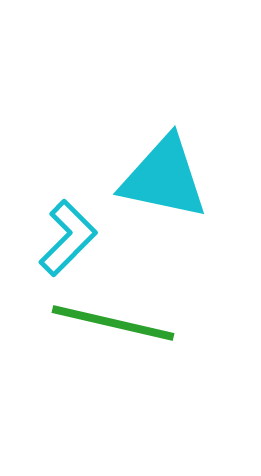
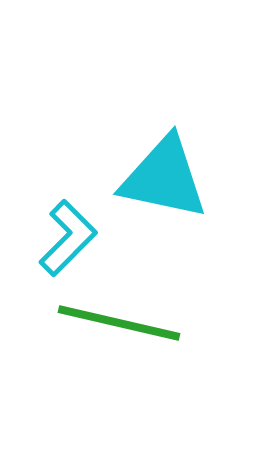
green line: moved 6 px right
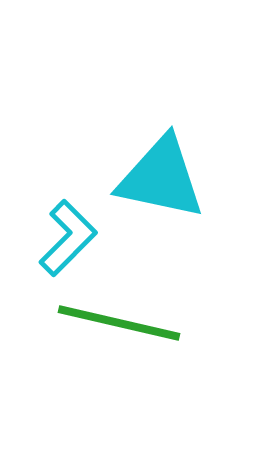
cyan triangle: moved 3 px left
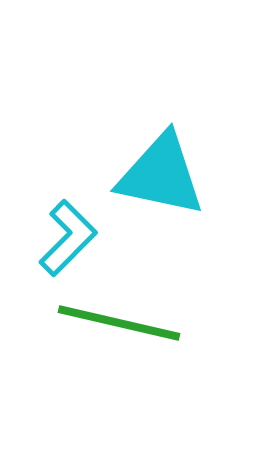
cyan triangle: moved 3 px up
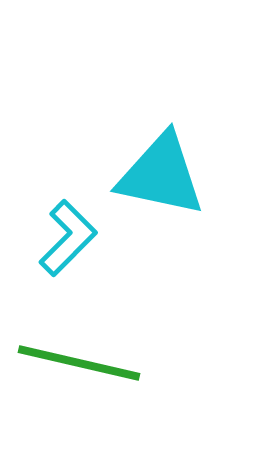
green line: moved 40 px left, 40 px down
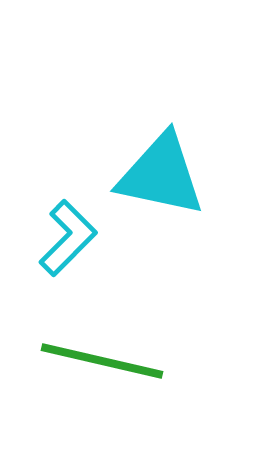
green line: moved 23 px right, 2 px up
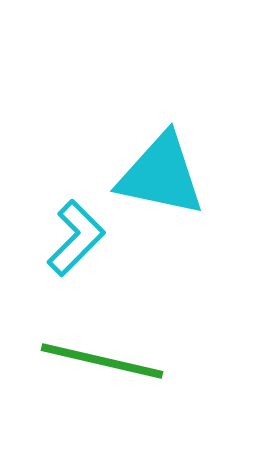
cyan L-shape: moved 8 px right
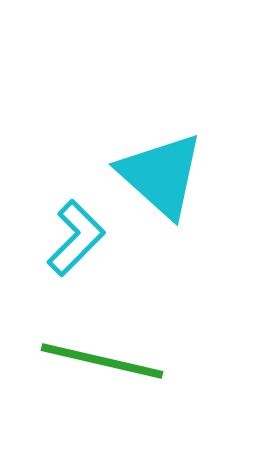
cyan triangle: rotated 30 degrees clockwise
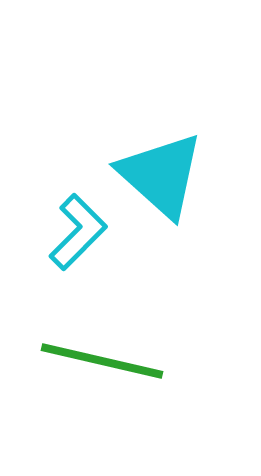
cyan L-shape: moved 2 px right, 6 px up
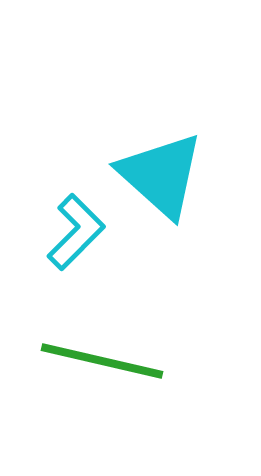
cyan L-shape: moved 2 px left
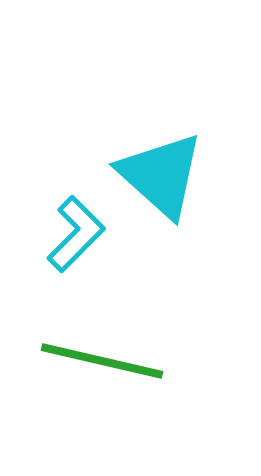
cyan L-shape: moved 2 px down
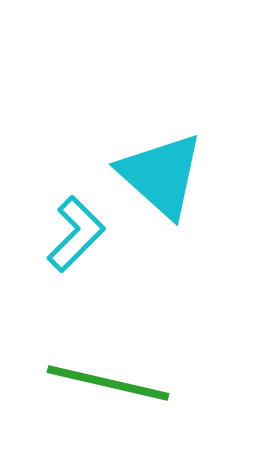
green line: moved 6 px right, 22 px down
